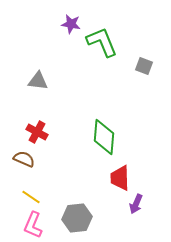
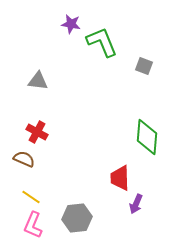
green diamond: moved 43 px right
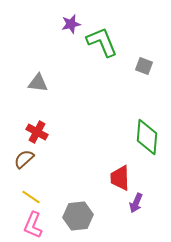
purple star: rotated 24 degrees counterclockwise
gray triangle: moved 2 px down
brown semicircle: rotated 65 degrees counterclockwise
purple arrow: moved 1 px up
gray hexagon: moved 1 px right, 2 px up
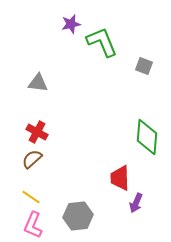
brown semicircle: moved 8 px right
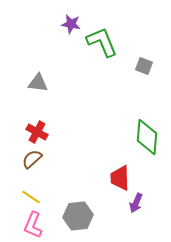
purple star: rotated 24 degrees clockwise
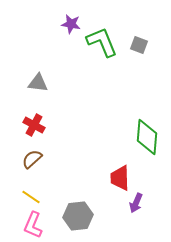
gray square: moved 5 px left, 21 px up
red cross: moved 3 px left, 7 px up
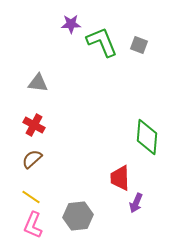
purple star: rotated 12 degrees counterclockwise
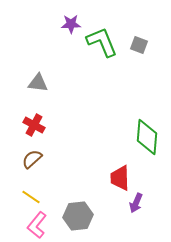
pink L-shape: moved 4 px right; rotated 16 degrees clockwise
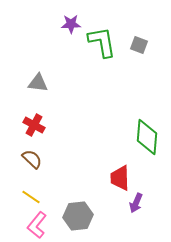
green L-shape: rotated 12 degrees clockwise
brown semicircle: rotated 85 degrees clockwise
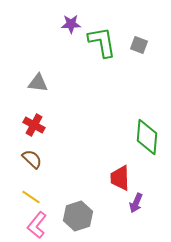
gray hexagon: rotated 12 degrees counterclockwise
